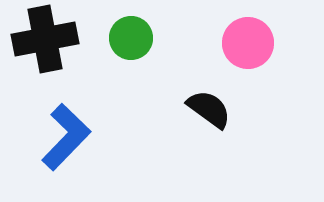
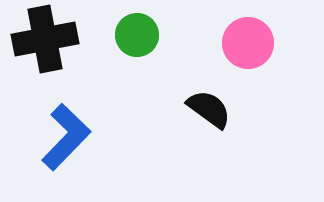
green circle: moved 6 px right, 3 px up
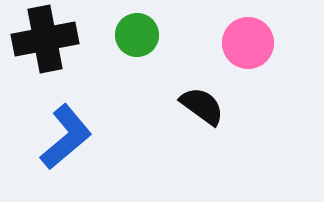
black semicircle: moved 7 px left, 3 px up
blue L-shape: rotated 6 degrees clockwise
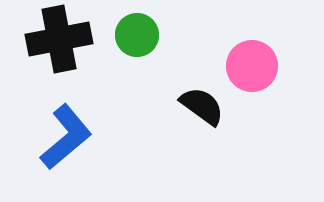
black cross: moved 14 px right
pink circle: moved 4 px right, 23 px down
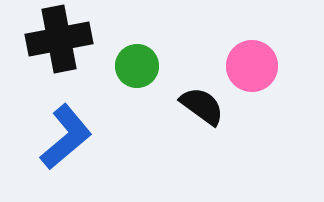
green circle: moved 31 px down
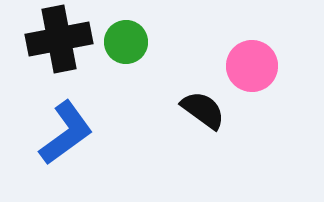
green circle: moved 11 px left, 24 px up
black semicircle: moved 1 px right, 4 px down
blue L-shape: moved 4 px up; rotated 4 degrees clockwise
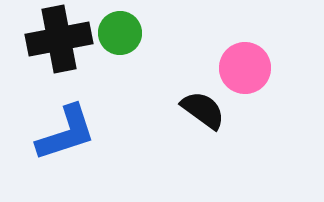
green circle: moved 6 px left, 9 px up
pink circle: moved 7 px left, 2 px down
blue L-shape: rotated 18 degrees clockwise
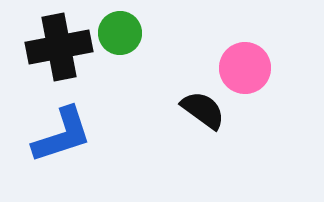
black cross: moved 8 px down
blue L-shape: moved 4 px left, 2 px down
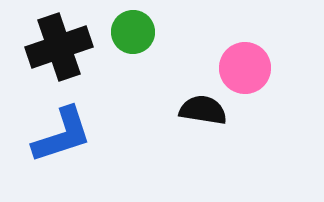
green circle: moved 13 px right, 1 px up
black cross: rotated 8 degrees counterclockwise
black semicircle: rotated 27 degrees counterclockwise
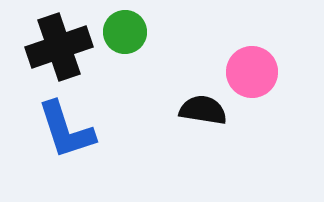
green circle: moved 8 px left
pink circle: moved 7 px right, 4 px down
blue L-shape: moved 4 px right, 5 px up; rotated 90 degrees clockwise
